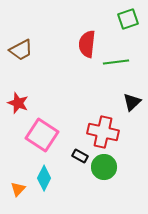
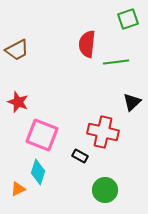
brown trapezoid: moved 4 px left
red star: moved 1 px up
pink square: rotated 12 degrees counterclockwise
green circle: moved 1 px right, 23 px down
cyan diamond: moved 6 px left, 6 px up; rotated 10 degrees counterclockwise
orange triangle: rotated 21 degrees clockwise
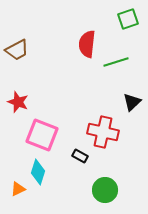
green line: rotated 10 degrees counterclockwise
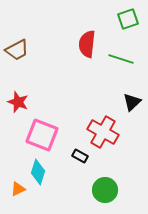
green line: moved 5 px right, 3 px up; rotated 35 degrees clockwise
red cross: rotated 16 degrees clockwise
